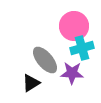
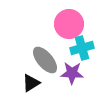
pink circle: moved 5 px left, 2 px up
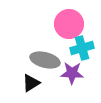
gray ellipse: rotated 36 degrees counterclockwise
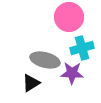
pink circle: moved 7 px up
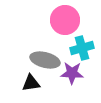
pink circle: moved 4 px left, 3 px down
black triangle: rotated 24 degrees clockwise
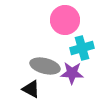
gray ellipse: moved 6 px down
black triangle: moved 6 px down; rotated 36 degrees clockwise
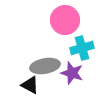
gray ellipse: rotated 24 degrees counterclockwise
purple star: rotated 15 degrees clockwise
black triangle: moved 1 px left, 4 px up
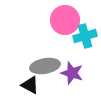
cyan cross: moved 3 px right, 12 px up
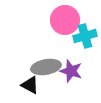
gray ellipse: moved 1 px right, 1 px down
purple star: moved 1 px left, 2 px up
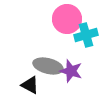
pink circle: moved 2 px right, 1 px up
cyan cross: moved 1 px right, 1 px up
gray ellipse: moved 2 px right, 1 px up; rotated 24 degrees clockwise
